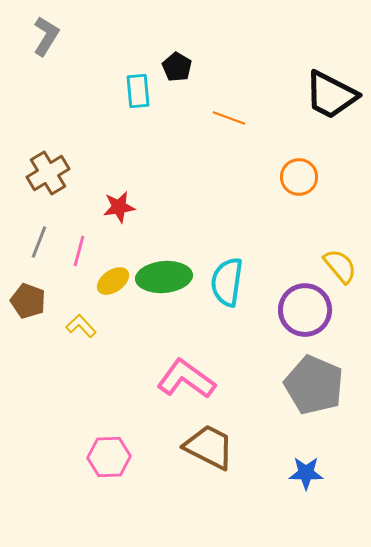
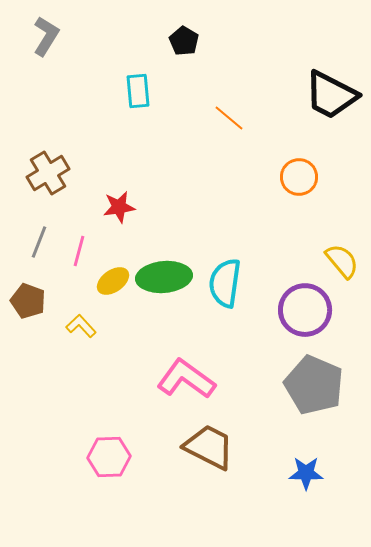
black pentagon: moved 7 px right, 26 px up
orange line: rotated 20 degrees clockwise
yellow semicircle: moved 2 px right, 5 px up
cyan semicircle: moved 2 px left, 1 px down
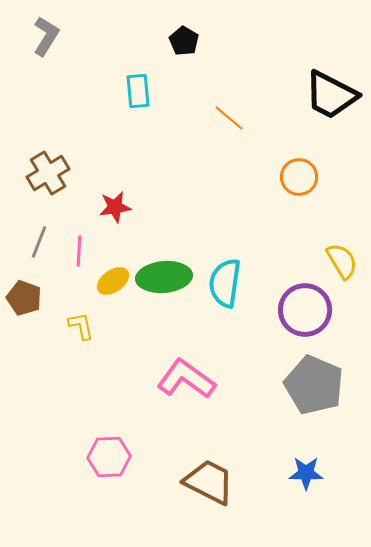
red star: moved 4 px left
pink line: rotated 12 degrees counterclockwise
yellow semicircle: rotated 9 degrees clockwise
brown pentagon: moved 4 px left, 3 px up
yellow L-shape: rotated 32 degrees clockwise
brown trapezoid: moved 35 px down
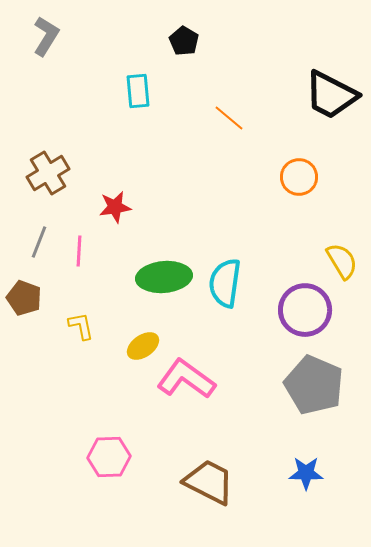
yellow ellipse: moved 30 px right, 65 px down
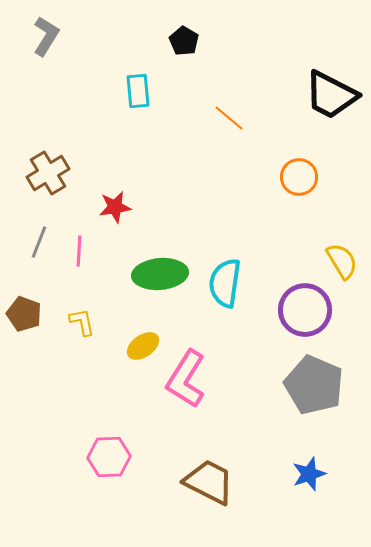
green ellipse: moved 4 px left, 3 px up
brown pentagon: moved 16 px down
yellow L-shape: moved 1 px right, 4 px up
pink L-shape: rotated 94 degrees counterclockwise
blue star: moved 3 px right, 1 px down; rotated 20 degrees counterclockwise
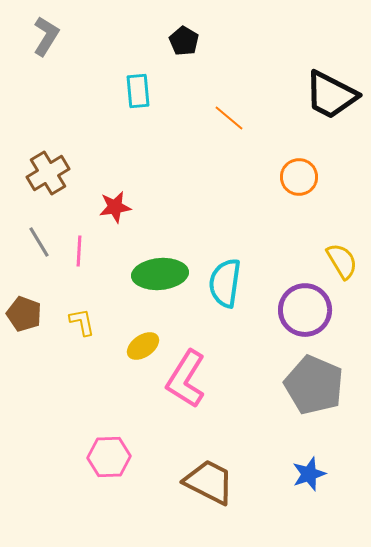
gray line: rotated 52 degrees counterclockwise
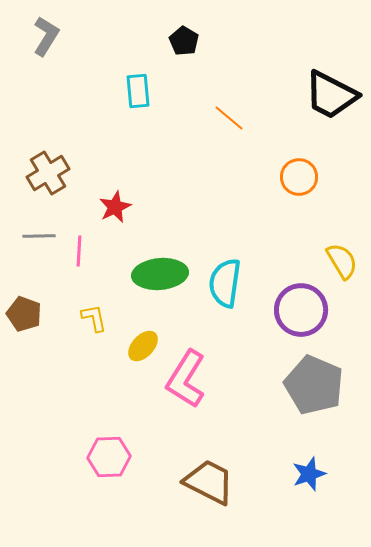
red star: rotated 16 degrees counterclockwise
gray line: moved 6 px up; rotated 60 degrees counterclockwise
purple circle: moved 4 px left
yellow L-shape: moved 12 px right, 4 px up
yellow ellipse: rotated 12 degrees counterclockwise
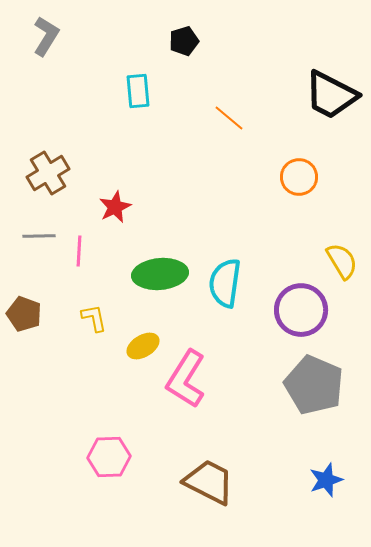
black pentagon: rotated 24 degrees clockwise
yellow ellipse: rotated 16 degrees clockwise
blue star: moved 17 px right, 6 px down
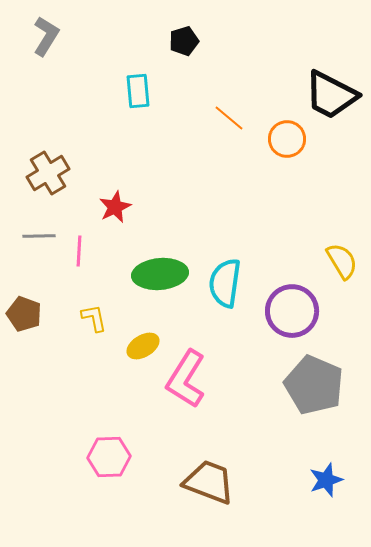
orange circle: moved 12 px left, 38 px up
purple circle: moved 9 px left, 1 px down
brown trapezoid: rotated 6 degrees counterclockwise
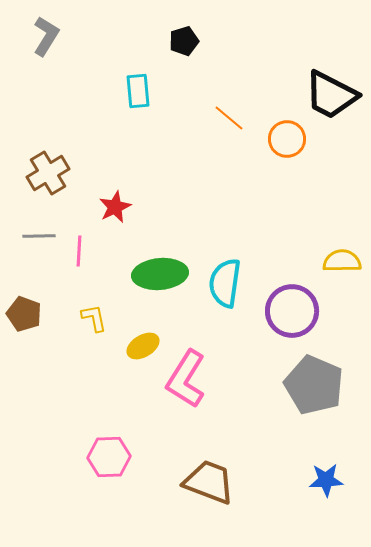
yellow semicircle: rotated 60 degrees counterclockwise
blue star: rotated 16 degrees clockwise
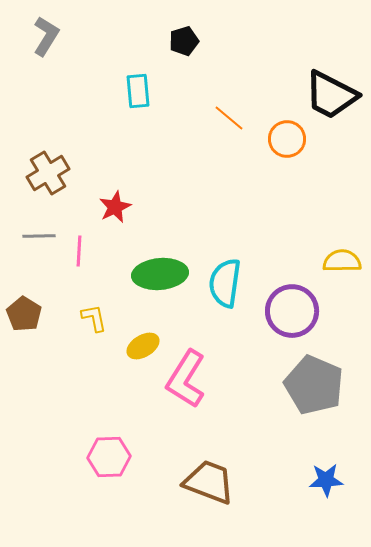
brown pentagon: rotated 12 degrees clockwise
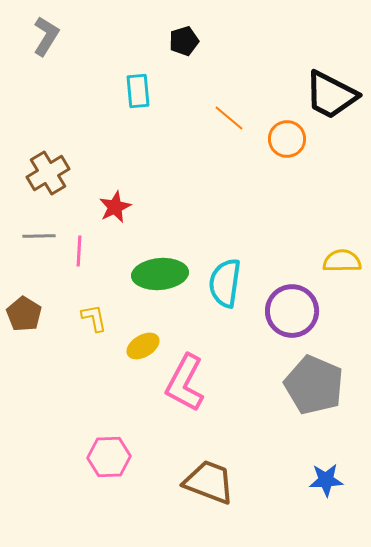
pink L-shape: moved 1 px left, 4 px down; rotated 4 degrees counterclockwise
